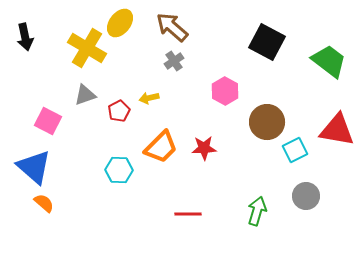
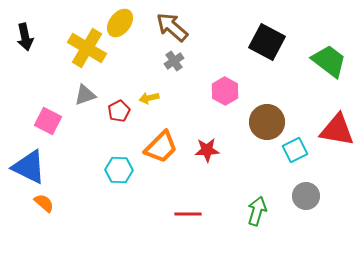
red star: moved 3 px right, 2 px down
blue triangle: moved 5 px left; rotated 15 degrees counterclockwise
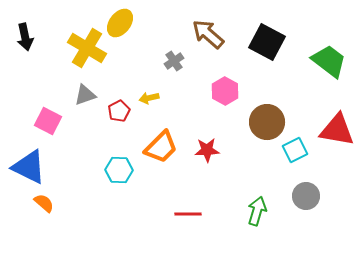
brown arrow: moved 36 px right, 7 px down
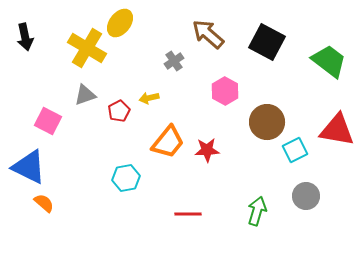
orange trapezoid: moved 7 px right, 5 px up; rotated 6 degrees counterclockwise
cyan hexagon: moved 7 px right, 8 px down; rotated 12 degrees counterclockwise
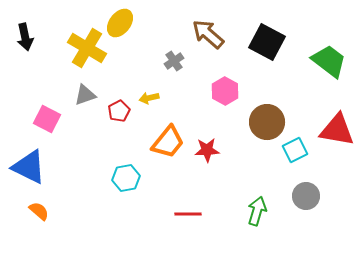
pink square: moved 1 px left, 2 px up
orange semicircle: moved 5 px left, 8 px down
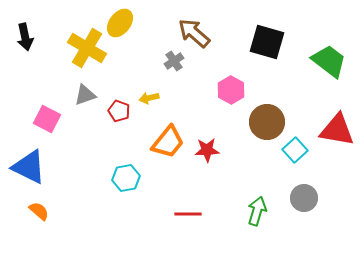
brown arrow: moved 14 px left, 1 px up
black square: rotated 12 degrees counterclockwise
pink hexagon: moved 6 px right, 1 px up
red pentagon: rotated 25 degrees counterclockwise
cyan square: rotated 15 degrees counterclockwise
gray circle: moved 2 px left, 2 px down
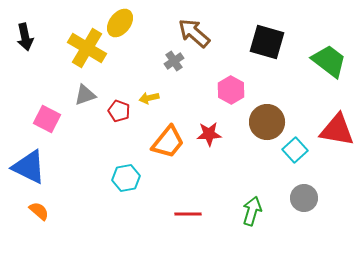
red star: moved 2 px right, 16 px up
green arrow: moved 5 px left
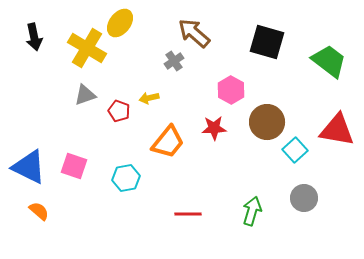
black arrow: moved 9 px right
pink square: moved 27 px right, 47 px down; rotated 8 degrees counterclockwise
red star: moved 5 px right, 6 px up
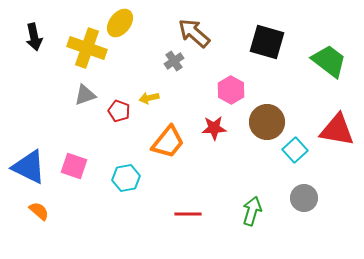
yellow cross: rotated 12 degrees counterclockwise
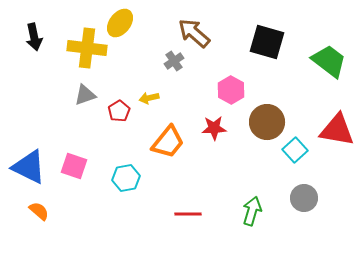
yellow cross: rotated 12 degrees counterclockwise
red pentagon: rotated 20 degrees clockwise
